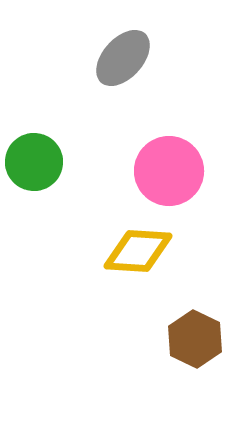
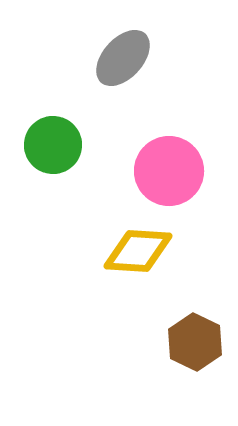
green circle: moved 19 px right, 17 px up
brown hexagon: moved 3 px down
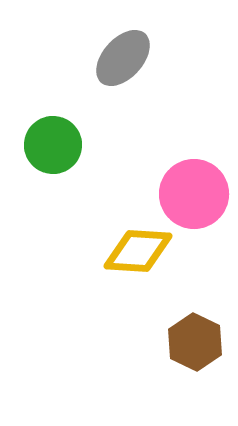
pink circle: moved 25 px right, 23 px down
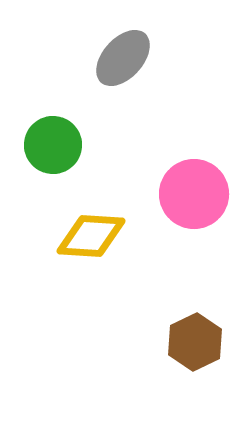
yellow diamond: moved 47 px left, 15 px up
brown hexagon: rotated 8 degrees clockwise
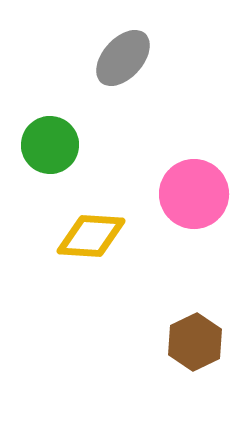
green circle: moved 3 px left
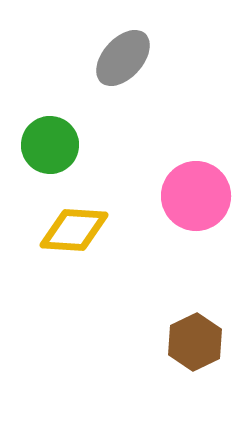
pink circle: moved 2 px right, 2 px down
yellow diamond: moved 17 px left, 6 px up
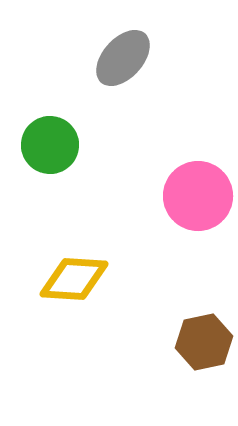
pink circle: moved 2 px right
yellow diamond: moved 49 px down
brown hexagon: moved 9 px right; rotated 14 degrees clockwise
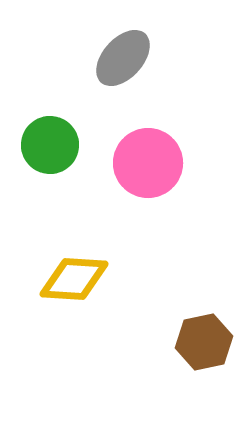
pink circle: moved 50 px left, 33 px up
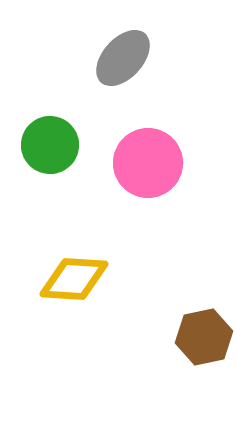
brown hexagon: moved 5 px up
